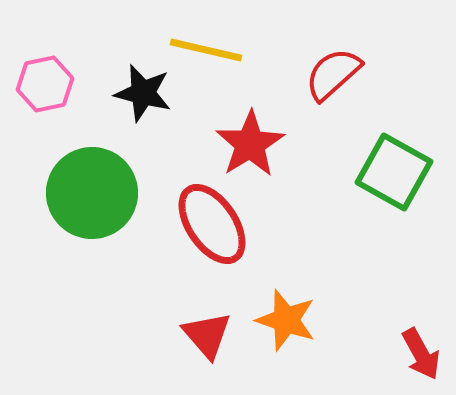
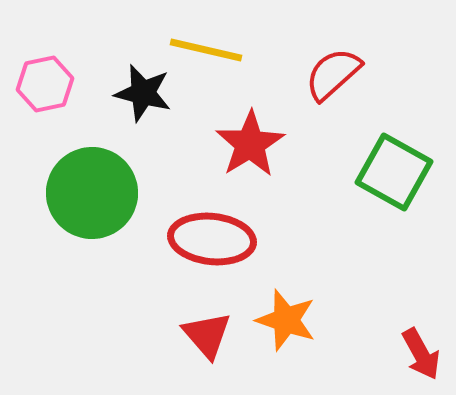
red ellipse: moved 15 px down; rotated 50 degrees counterclockwise
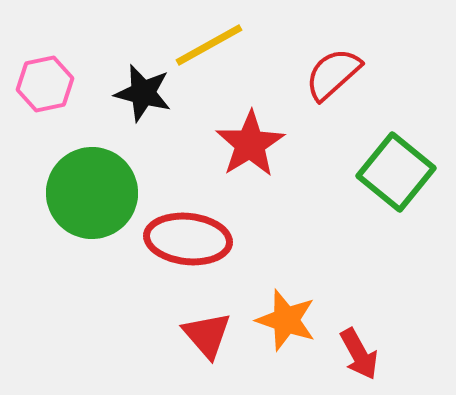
yellow line: moved 3 px right, 5 px up; rotated 42 degrees counterclockwise
green square: moved 2 px right; rotated 10 degrees clockwise
red ellipse: moved 24 px left
red arrow: moved 62 px left
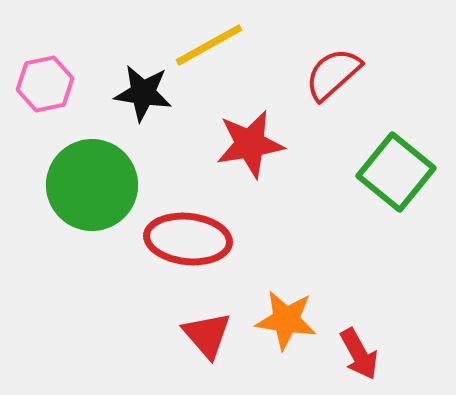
black star: rotated 6 degrees counterclockwise
red star: rotated 22 degrees clockwise
green circle: moved 8 px up
orange star: rotated 10 degrees counterclockwise
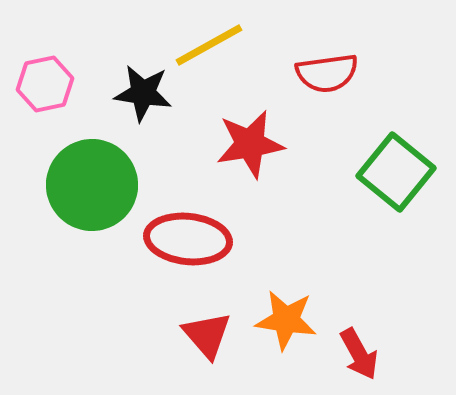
red semicircle: moved 6 px left, 1 px up; rotated 146 degrees counterclockwise
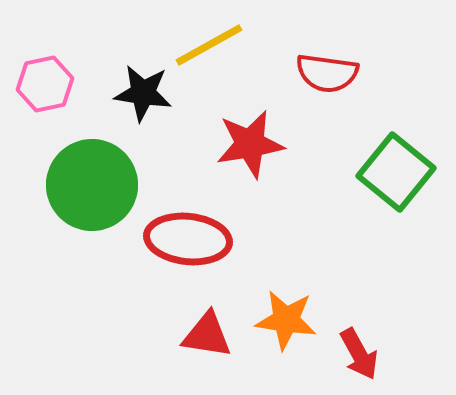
red semicircle: rotated 16 degrees clockwise
red triangle: rotated 40 degrees counterclockwise
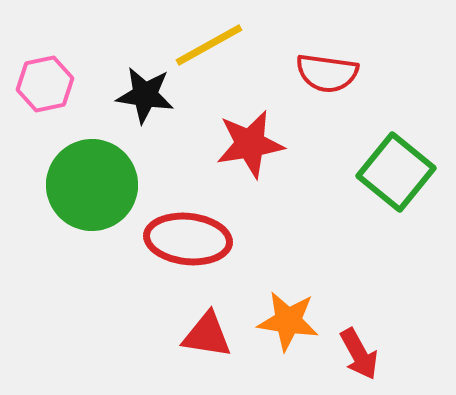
black star: moved 2 px right, 2 px down
orange star: moved 2 px right, 1 px down
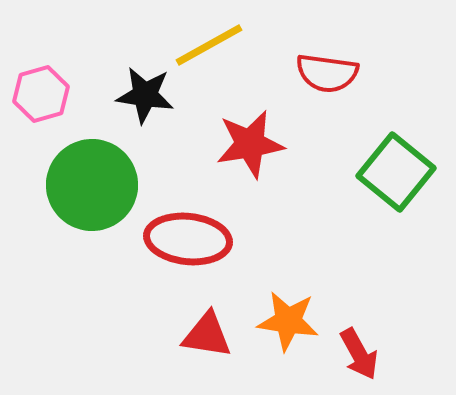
pink hexagon: moved 4 px left, 10 px down; rotated 4 degrees counterclockwise
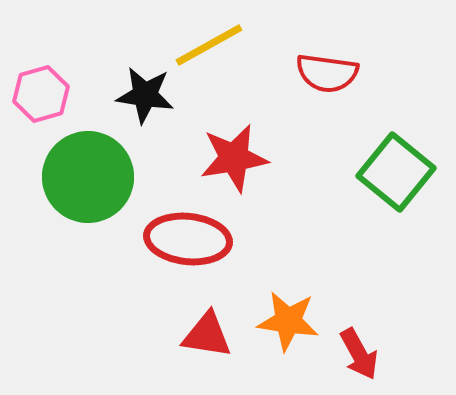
red star: moved 16 px left, 14 px down
green circle: moved 4 px left, 8 px up
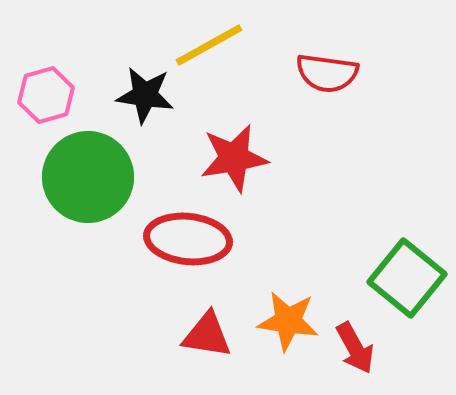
pink hexagon: moved 5 px right, 1 px down
green square: moved 11 px right, 106 px down
red arrow: moved 4 px left, 6 px up
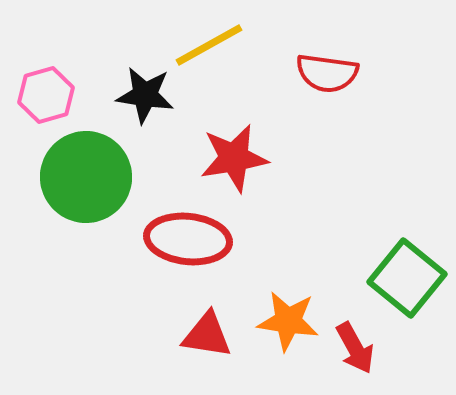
green circle: moved 2 px left
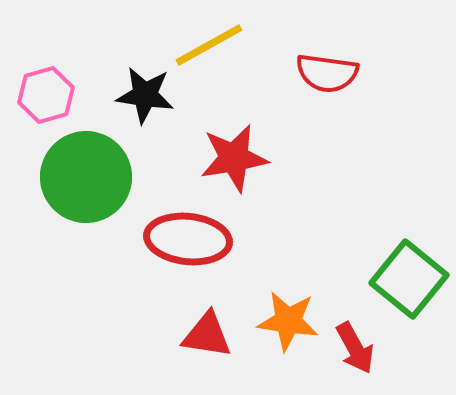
green square: moved 2 px right, 1 px down
